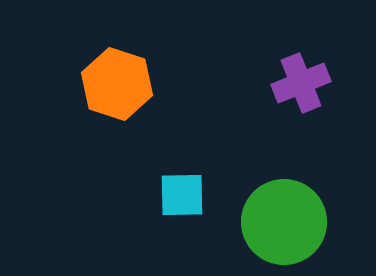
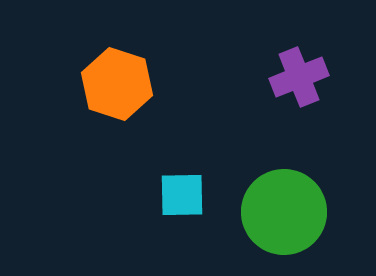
purple cross: moved 2 px left, 6 px up
green circle: moved 10 px up
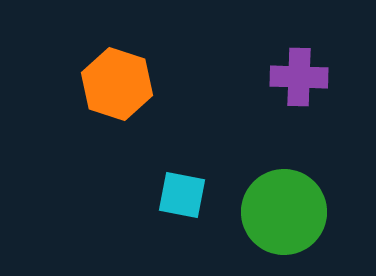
purple cross: rotated 24 degrees clockwise
cyan square: rotated 12 degrees clockwise
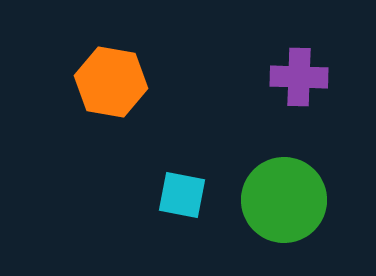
orange hexagon: moved 6 px left, 2 px up; rotated 8 degrees counterclockwise
green circle: moved 12 px up
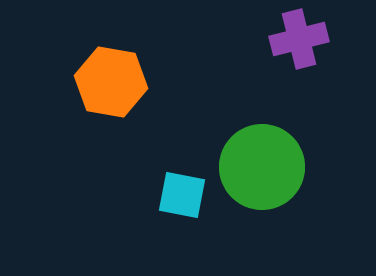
purple cross: moved 38 px up; rotated 16 degrees counterclockwise
green circle: moved 22 px left, 33 px up
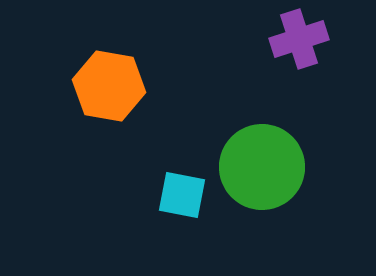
purple cross: rotated 4 degrees counterclockwise
orange hexagon: moved 2 px left, 4 px down
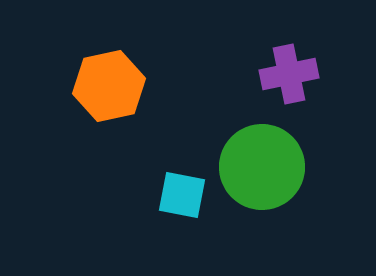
purple cross: moved 10 px left, 35 px down; rotated 6 degrees clockwise
orange hexagon: rotated 22 degrees counterclockwise
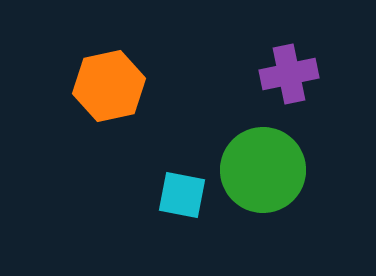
green circle: moved 1 px right, 3 px down
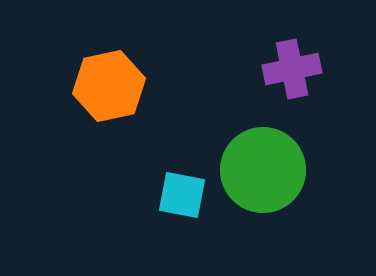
purple cross: moved 3 px right, 5 px up
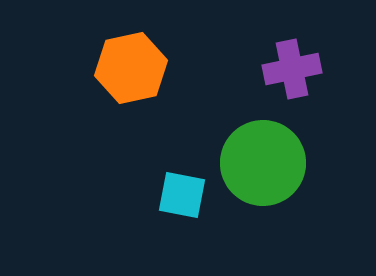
orange hexagon: moved 22 px right, 18 px up
green circle: moved 7 px up
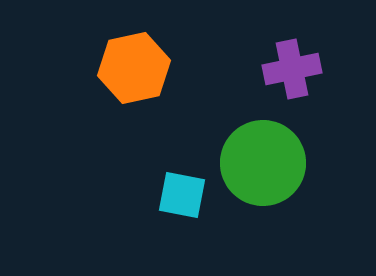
orange hexagon: moved 3 px right
